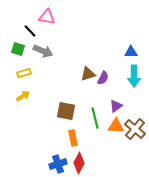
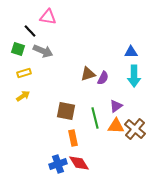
pink triangle: moved 1 px right
red diamond: rotated 60 degrees counterclockwise
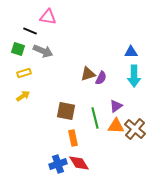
black line: rotated 24 degrees counterclockwise
purple semicircle: moved 2 px left
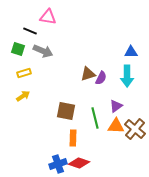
cyan arrow: moved 7 px left
orange rectangle: rotated 14 degrees clockwise
red diamond: rotated 40 degrees counterclockwise
